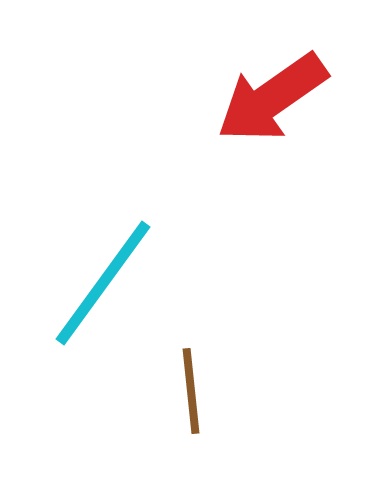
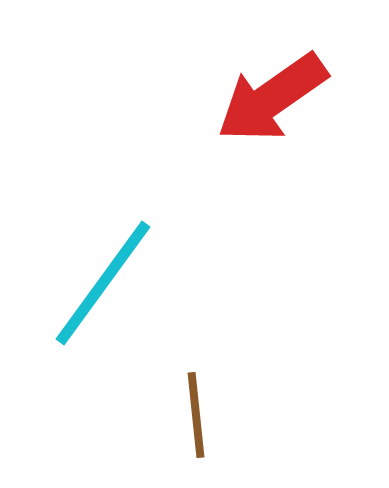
brown line: moved 5 px right, 24 px down
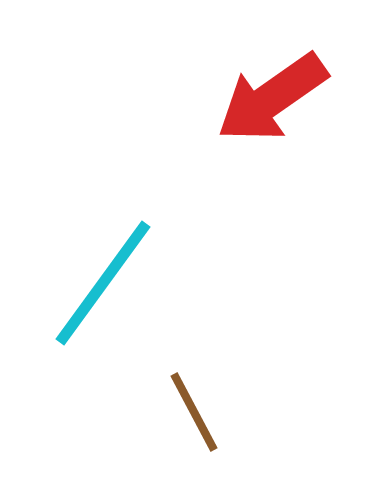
brown line: moved 2 px left, 3 px up; rotated 22 degrees counterclockwise
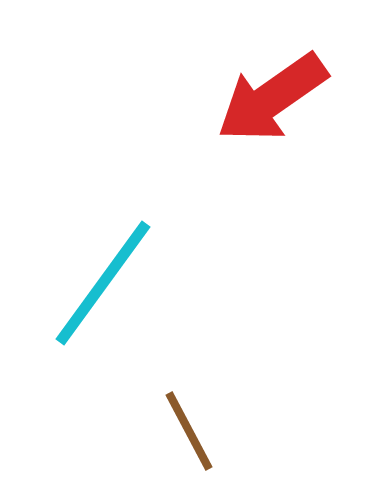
brown line: moved 5 px left, 19 px down
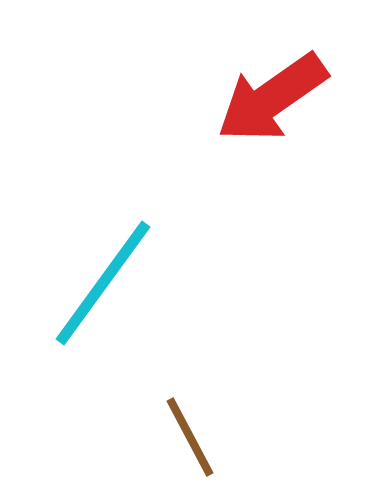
brown line: moved 1 px right, 6 px down
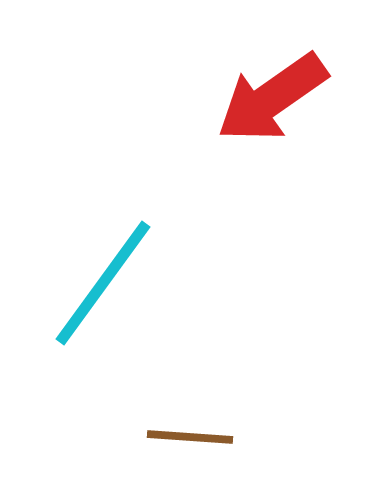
brown line: rotated 58 degrees counterclockwise
